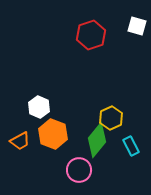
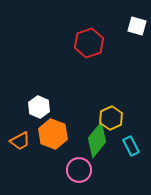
red hexagon: moved 2 px left, 8 px down
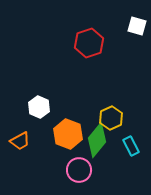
orange hexagon: moved 15 px right
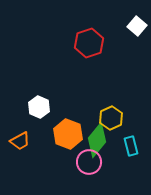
white square: rotated 24 degrees clockwise
cyan rectangle: rotated 12 degrees clockwise
pink circle: moved 10 px right, 8 px up
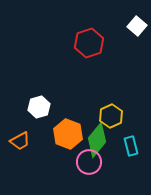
white hexagon: rotated 20 degrees clockwise
yellow hexagon: moved 2 px up
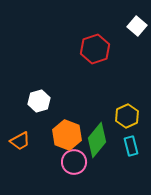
red hexagon: moved 6 px right, 6 px down
white hexagon: moved 6 px up
yellow hexagon: moved 16 px right
orange hexagon: moved 1 px left, 1 px down
pink circle: moved 15 px left
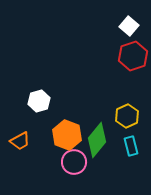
white square: moved 8 px left
red hexagon: moved 38 px right, 7 px down
